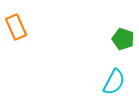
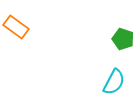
orange rectangle: rotated 30 degrees counterclockwise
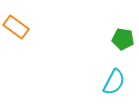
green pentagon: rotated 10 degrees counterclockwise
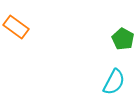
green pentagon: rotated 20 degrees clockwise
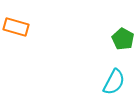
orange rectangle: rotated 20 degrees counterclockwise
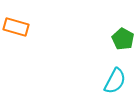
cyan semicircle: moved 1 px right, 1 px up
